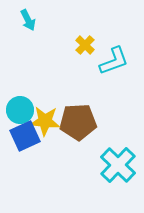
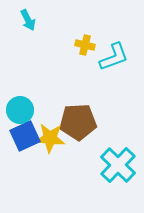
yellow cross: rotated 30 degrees counterclockwise
cyan L-shape: moved 4 px up
yellow star: moved 5 px right, 17 px down
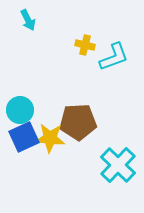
blue square: moved 1 px left, 1 px down
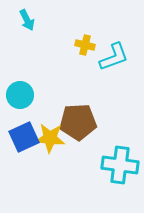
cyan arrow: moved 1 px left
cyan circle: moved 15 px up
cyan cross: moved 2 px right; rotated 36 degrees counterclockwise
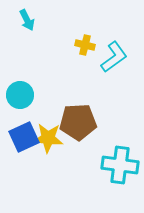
cyan L-shape: rotated 16 degrees counterclockwise
yellow star: moved 2 px left
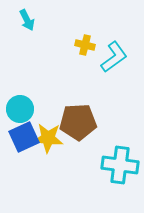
cyan circle: moved 14 px down
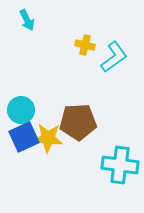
cyan circle: moved 1 px right, 1 px down
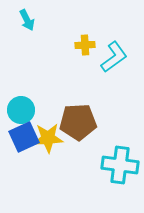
yellow cross: rotated 18 degrees counterclockwise
yellow star: rotated 8 degrees counterclockwise
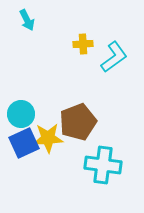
yellow cross: moved 2 px left, 1 px up
cyan circle: moved 4 px down
brown pentagon: rotated 18 degrees counterclockwise
blue square: moved 6 px down
cyan cross: moved 17 px left
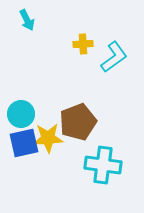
blue square: rotated 12 degrees clockwise
